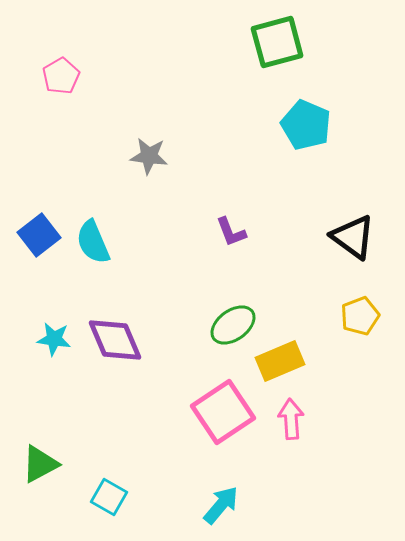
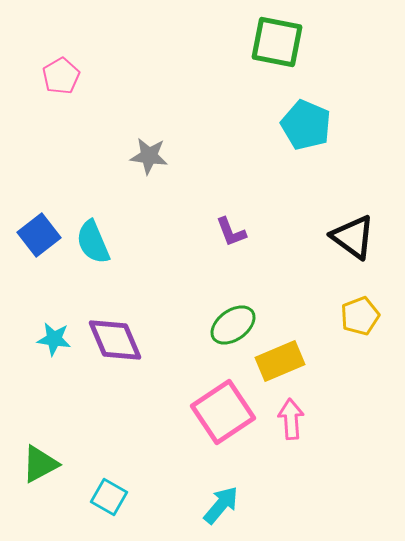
green square: rotated 26 degrees clockwise
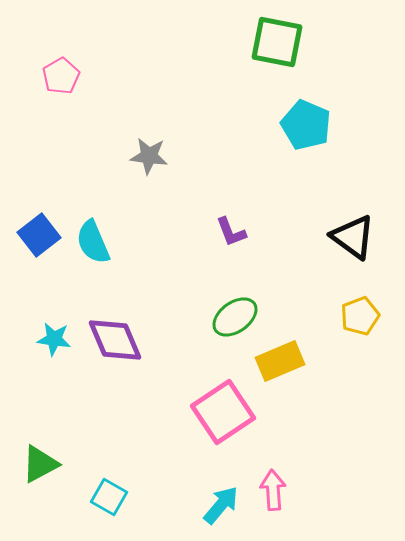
green ellipse: moved 2 px right, 8 px up
pink arrow: moved 18 px left, 71 px down
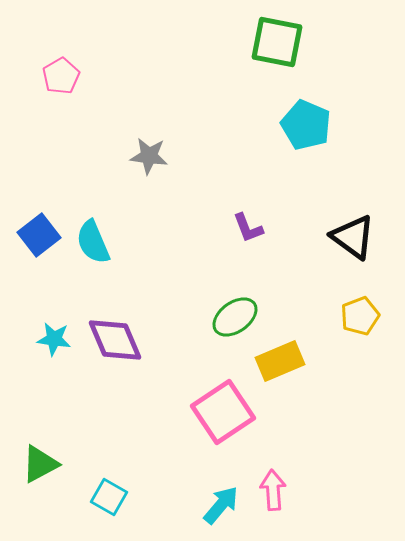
purple L-shape: moved 17 px right, 4 px up
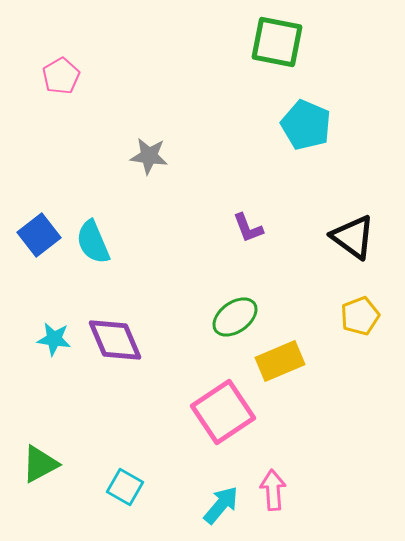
cyan square: moved 16 px right, 10 px up
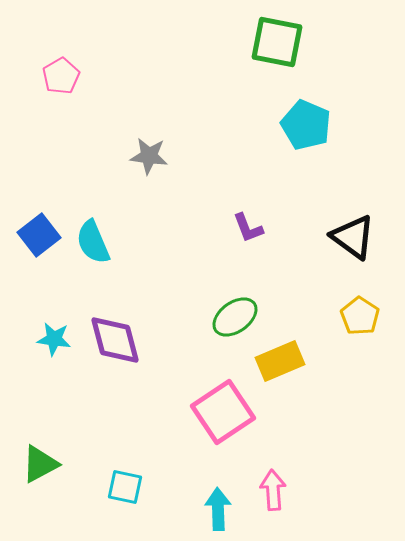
yellow pentagon: rotated 18 degrees counterclockwise
purple diamond: rotated 8 degrees clockwise
cyan square: rotated 18 degrees counterclockwise
cyan arrow: moved 3 px left, 4 px down; rotated 42 degrees counterclockwise
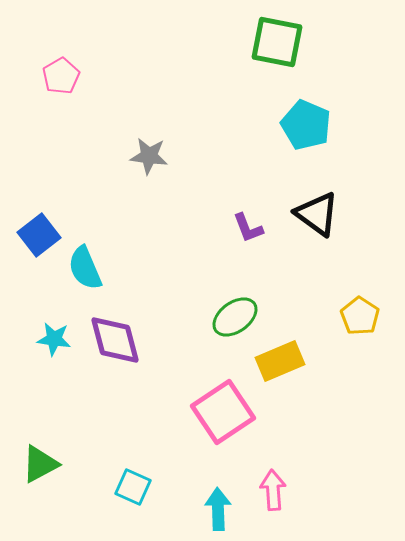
black triangle: moved 36 px left, 23 px up
cyan semicircle: moved 8 px left, 26 px down
cyan square: moved 8 px right; rotated 12 degrees clockwise
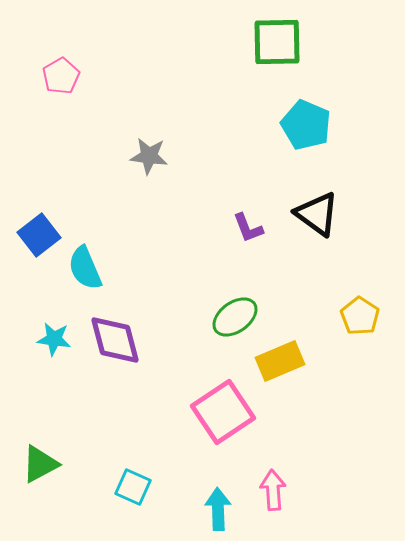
green square: rotated 12 degrees counterclockwise
